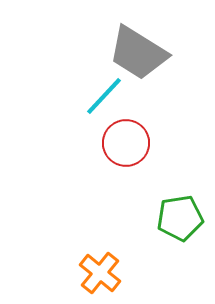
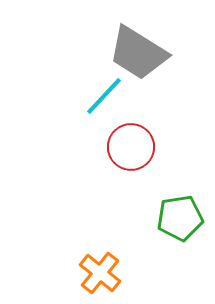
red circle: moved 5 px right, 4 px down
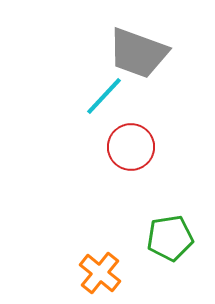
gray trapezoid: rotated 12 degrees counterclockwise
green pentagon: moved 10 px left, 20 px down
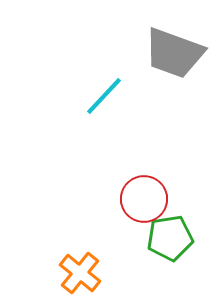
gray trapezoid: moved 36 px right
red circle: moved 13 px right, 52 px down
orange cross: moved 20 px left
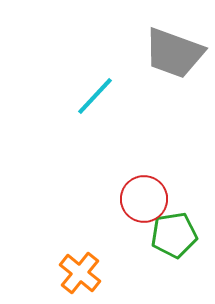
cyan line: moved 9 px left
green pentagon: moved 4 px right, 3 px up
